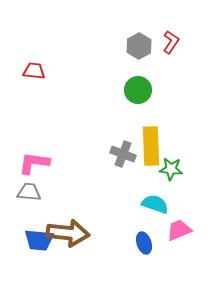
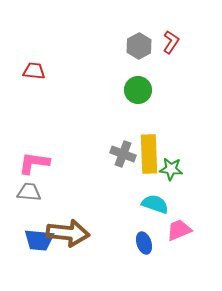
yellow rectangle: moved 2 px left, 8 px down
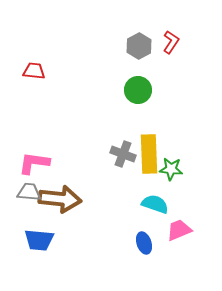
brown arrow: moved 8 px left, 34 px up
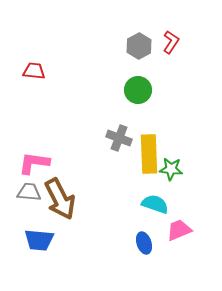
gray cross: moved 4 px left, 16 px up
brown arrow: rotated 57 degrees clockwise
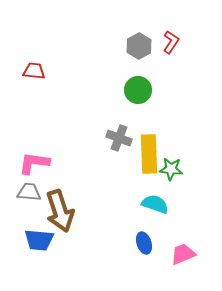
brown arrow: moved 12 px down; rotated 9 degrees clockwise
pink trapezoid: moved 4 px right, 24 px down
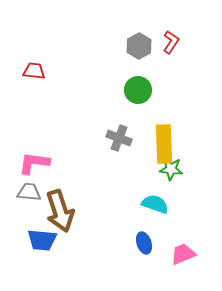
yellow rectangle: moved 15 px right, 10 px up
blue trapezoid: moved 3 px right
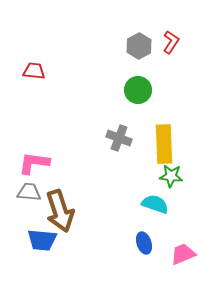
green star: moved 7 px down
